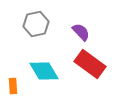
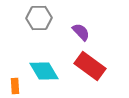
gray hexagon: moved 3 px right, 6 px up; rotated 10 degrees clockwise
red rectangle: moved 2 px down
orange rectangle: moved 2 px right
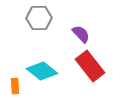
purple semicircle: moved 2 px down
red rectangle: rotated 16 degrees clockwise
cyan diamond: moved 2 px left; rotated 20 degrees counterclockwise
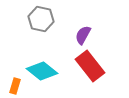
gray hexagon: moved 2 px right, 1 px down; rotated 15 degrees clockwise
purple semicircle: moved 2 px right, 1 px down; rotated 108 degrees counterclockwise
orange rectangle: rotated 21 degrees clockwise
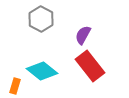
gray hexagon: rotated 15 degrees clockwise
